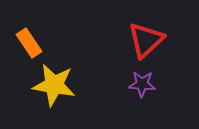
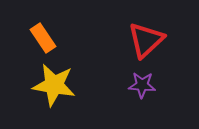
orange rectangle: moved 14 px right, 5 px up
purple star: moved 1 px down
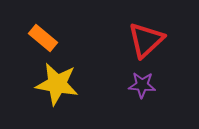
orange rectangle: rotated 16 degrees counterclockwise
yellow star: moved 3 px right, 1 px up
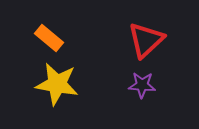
orange rectangle: moved 6 px right
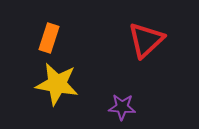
orange rectangle: rotated 68 degrees clockwise
purple star: moved 20 px left, 22 px down
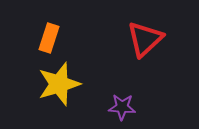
red triangle: moved 1 px left, 1 px up
yellow star: moved 2 px right; rotated 27 degrees counterclockwise
